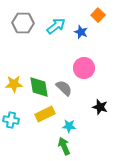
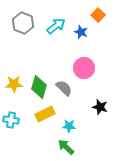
gray hexagon: rotated 20 degrees clockwise
green diamond: rotated 25 degrees clockwise
green arrow: moved 2 px right, 1 px down; rotated 24 degrees counterclockwise
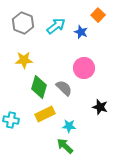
yellow star: moved 10 px right, 24 px up
green arrow: moved 1 px left, 1 px up
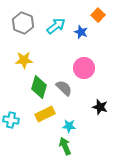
green arrow: rotated 24 degrees clockwise
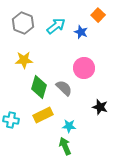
yellow rectangle: moved 2 px left, 1 px down
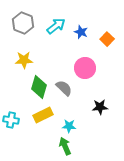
orange square: moved 9 px right, 24 px down
pink circle: moved 1 px right
black star: rotated 21 degrees counterclockwise
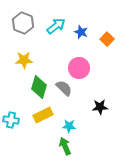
pink circle: moved 6 px left
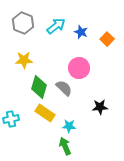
yellow rectangle: moved 2 px right, 2 px up; rotated 60 degrees clockwise
cyan cross: moved 1 px up; rotated 21 degrees counterclockwise
